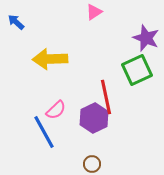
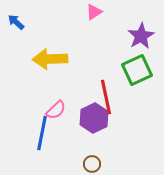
purple star: moved 5 px left, 2 px up; rotated 20 degrees clockwise
blue line: moved 2 px left, 1 px down; rotated 40 degrees clockwise
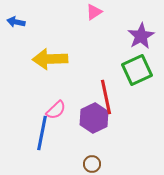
blue arrow: rotated 30 degrees counterclockwise
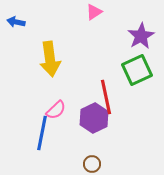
yellow arrow: rotated 96 degrees counterclockwise
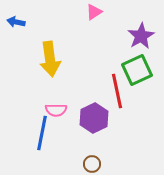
red line: moved 11 px right, 6 px up
pink semicircle: rotated 45 degrees clockwise
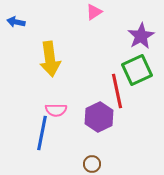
purple hexagon: moved 5 px right, 1 px up
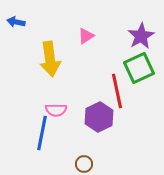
pink triangle: moved 8 px left, 24 px down
green square: moved 2 px right, 2 px up
brown circle: moved 8 px left
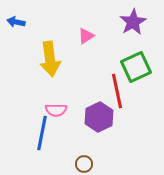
purple star: moved 8 px left, 14 px up
green square: moved 3 px left, 1 px up
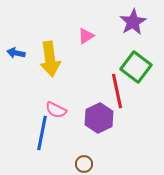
blue arrow: moved 31 px down
green square: rotated 28 degrees counterclockwise
pink semicircle: rotated 25 degrees clockwise
purple hexagon: moved 1 px down
